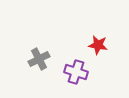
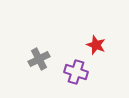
red star: moved 2 px left; rotated 12 degrees clockwise
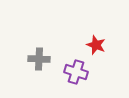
gray cross: rotated 30 degrees clockwise
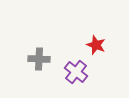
purple cross: rotated 20 degrees clockwise
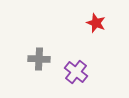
red star: moved 22 px up
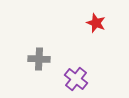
purple cross: moved 7 px down
